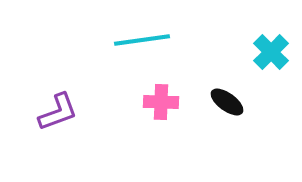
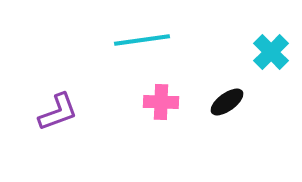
black ellipse: rotated 72 degrees counterclockwise
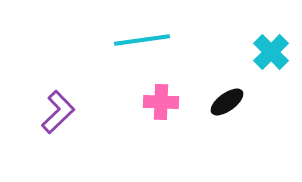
purple L-shape: rotated 24 degrees counterclockwise
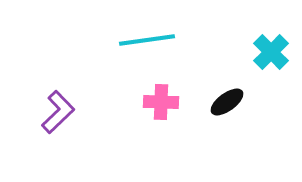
cyan line: moved 5 px right
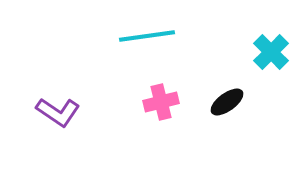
cyan line: moved 4 px up
pink cross: rotated 16 degrees counterclockwise
purple L-shape: rotated 78 degrees clockwise
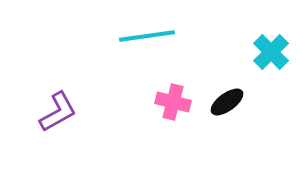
pink cross: moved 12 px right; rotated 28 degrees clockwise
purple L-shape: rotated 63 degrees counterclockwise
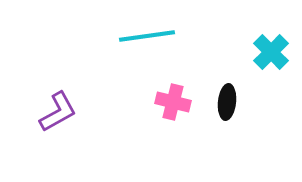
black ellipse: rotated 48 degrees counterclockwise
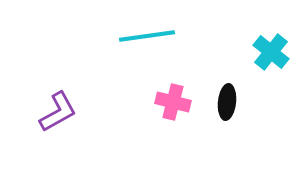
cyan cross: rotated 6 degrees counterclockwise
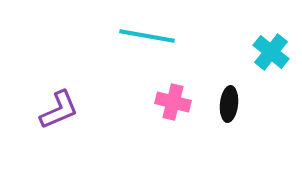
cyan line: rotated 18 degrees clockwise
black ellipse: moved 2 px right, 2 px down
purple L-shape: moved 1 px right, 2 px up; rotated 6 degrees clockwise
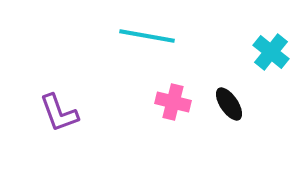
black ellipse: rotated 40 degrees counterclockwise
purple L-shape: moved 3 px down; rotated 93 degrees clockwise
